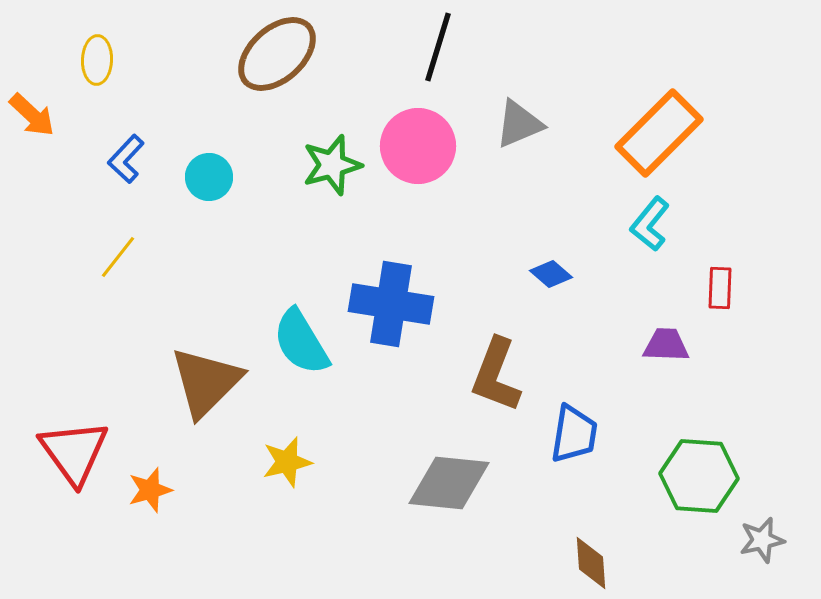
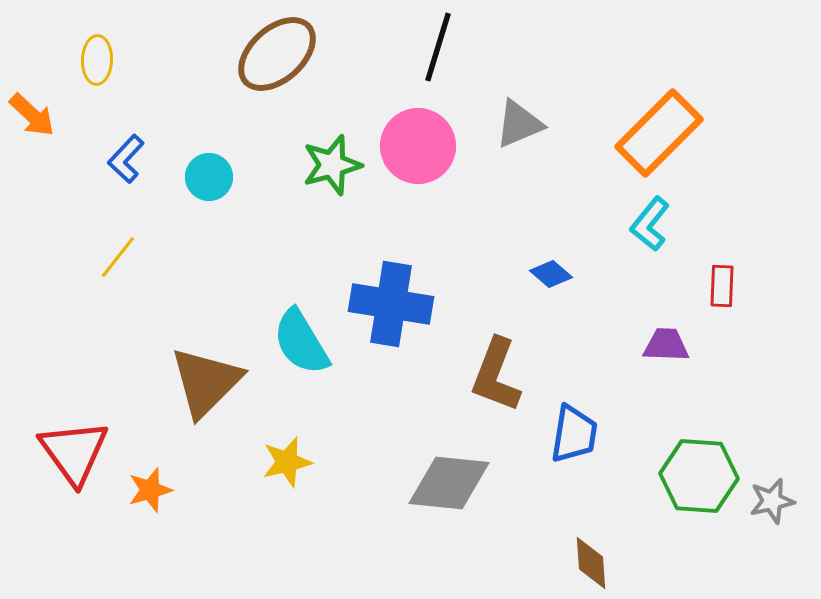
red rectangle: moved 2 px right, 2 px up
gray star: moved 10 px right, 39 px up
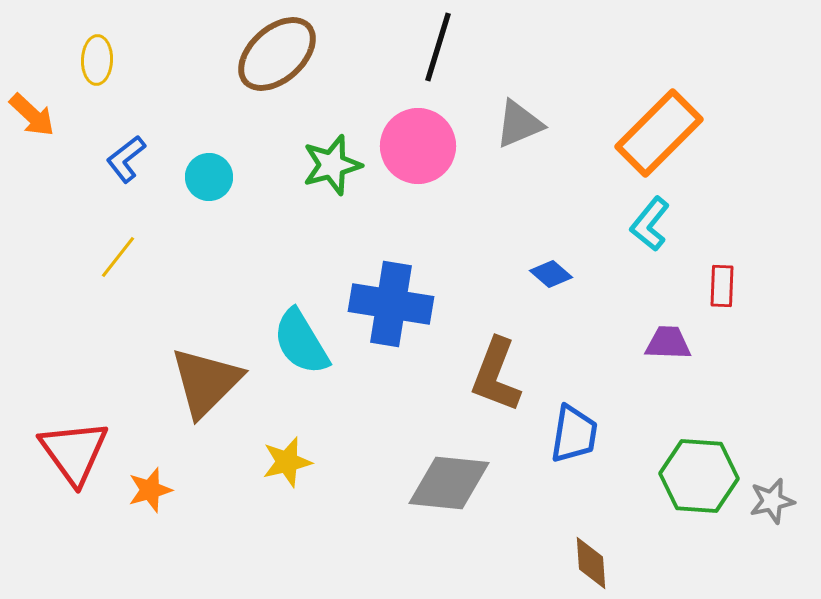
blue L-shape: rotated 9 degrees clockwise
purple trapezoid: moved 2 px right, 2 px up
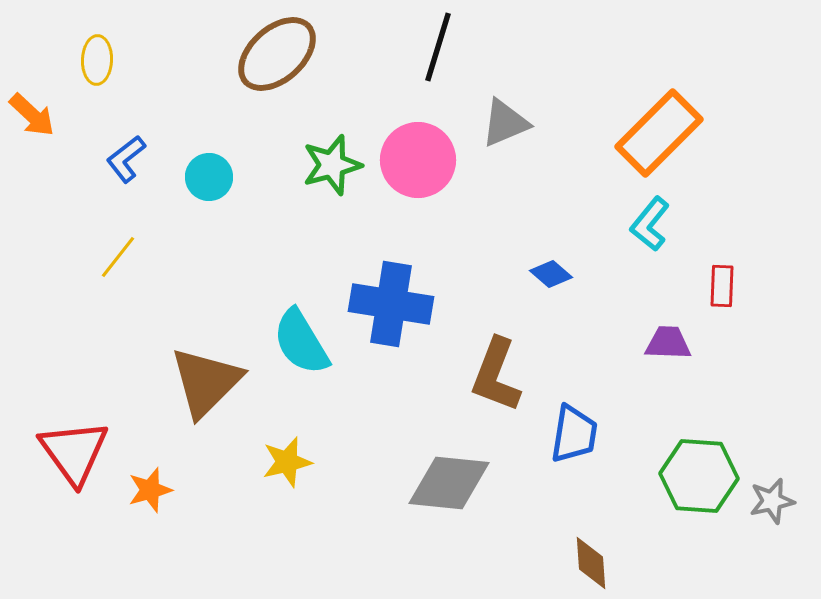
gray triangle: moved 14 px left, 1 px up
pink circle: moved 14 px down
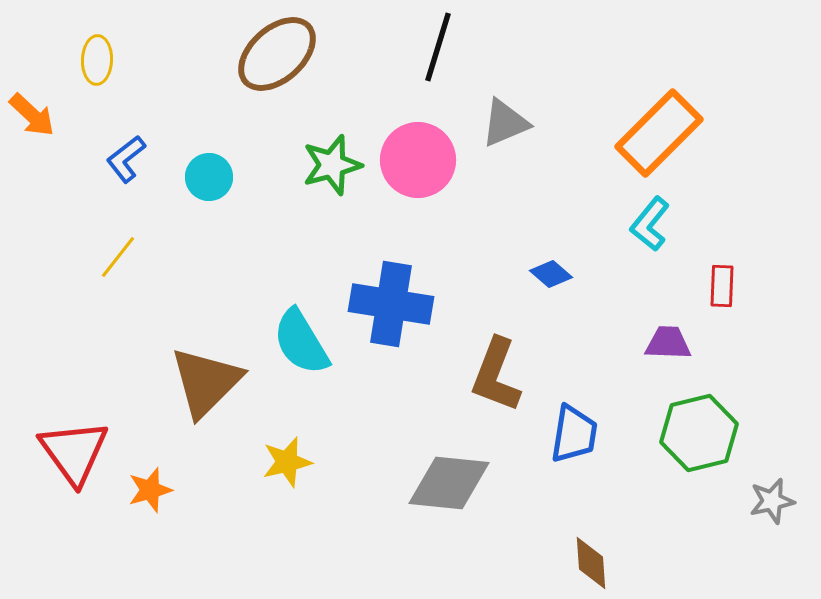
green hexagon: moved 43 px up; rotated 18 degrees counterclockwise
